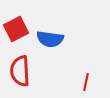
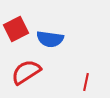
red semicircle: moved 6 px right, 1 px down; rotated 60 degrees clockwise
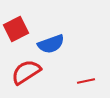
blue semicircle: moved 1 px right, 5 px down; rotated 28 degrees counterclockwise
red line: moved 1 px up; rotated 66 degrees clockwise
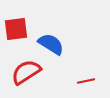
red square: rotated 20 degrees clockwise
blue semicircle: rotated 128 degrees counterclockwise
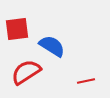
red square: moved 1 px right
blue semicircle: moved 1 px right, 2 px down
